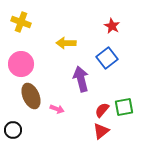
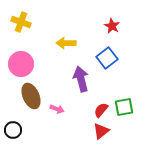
red semicircle: moved 1 px left
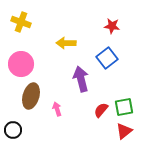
red star: rotated 21 degrees counterclockwise
brown ellipse: rotated 40 degrees clockwise
pink arrow: rotated 128 degrees counterclockwise
red triangle: moved 23 px right
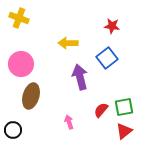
yellow cross: moved 2 px left, 4 px up
yellow arrow: moved 2 px right
purple arrow: moved 1 px left, 2 px up
pink arrow: moved 12 px right, 13 px down
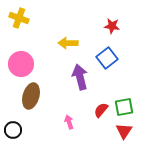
red triangle: rotated 18 degrees counterclockwise
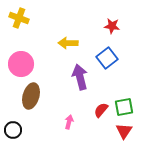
pink arrow: rotated 32 degrees clockwise
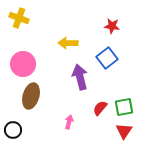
pink circle: moved 2 px right
red semicircle: moved 1 px left, 2 px up
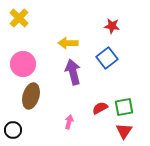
yellow cross: rotated 24 degrees clockwise
purple arrow: moved 7 px left, 5 px up
red semicircle: rotated 21 degrees clockwise
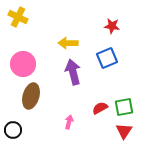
yellow cross: moved 1 px left, 1 px up; rotated 18 degrees counterclockwise
blue square: rotated 15 degrees clockwise
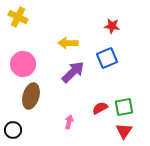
purple arrow: rotated 60 degrees clockwise
